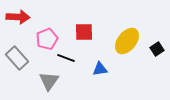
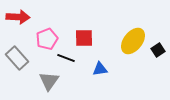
red square: moved 6 px down
yellow ellipse: moved 6 px right
black square: moved 1 px right, 1 px down
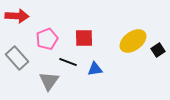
red arrow: moved 1 px left, 1 px up
yellow ellipse: rotated 16 degrees clockwise
black line: moved 2 px right, 4 px down
blue triangle: moved 5 px left
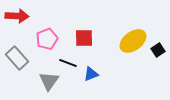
black line: moved 1 px down
blue triangle: moved 4 px left, 5 px down; rotated 14 degrees counterclockwise
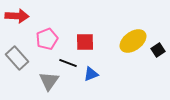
red square: moved 1 px right, 4 px down
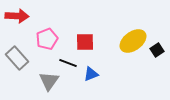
black square: moved 1 px left
